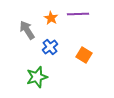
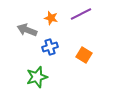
purple line: moved 3 px right; rotated 25 degrees counterclockwise
orange star: rotated 16 degrees counterclockwise
gray arrow: rotated 36 degrees counterclockwise
blue cross: rotated 21 degrees clockwise
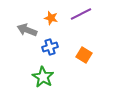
green star: moved 6 px right; rotated 25 degrees counterclockwise
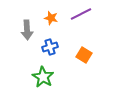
gray arrow: rotated 114 degrees counterclockwise
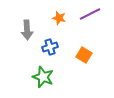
purple line: moved 9 px right
orange star: moved 8 px right
green star: rotated 10 degrees counterclockwise
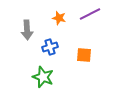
orange square: rotated 28 degrees counterclockwise
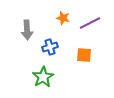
purple line: moved 9 px down
orange star: moved 4 px right
green star: rotated 20 degrees clockwise
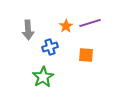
orange star: moved 3 px right, 8 px down; rotated 24 degrees clockwise
purple line: rotated 10 degrees clockwise
gray arrow: moved 1 px right
orange square: moved 2 px right
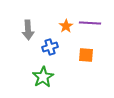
purple line: rotated 20 degrees clockwise
